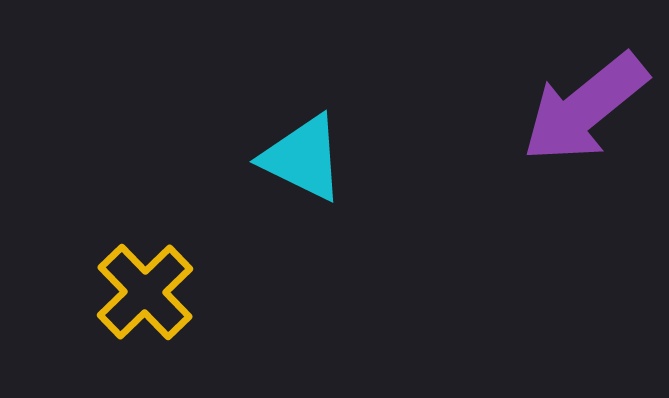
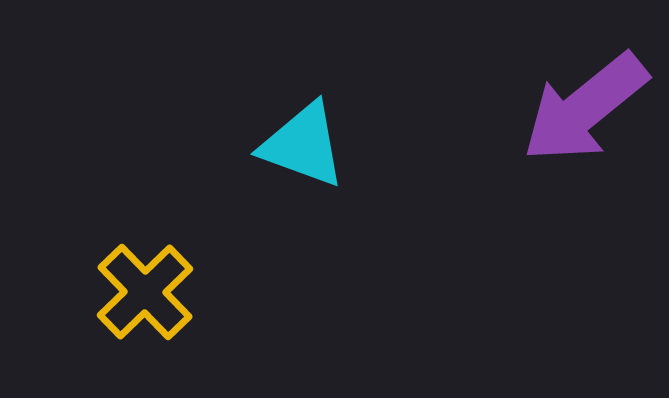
cyan triangle: moved 13 px up; rotated 6 degrees counterclockwise
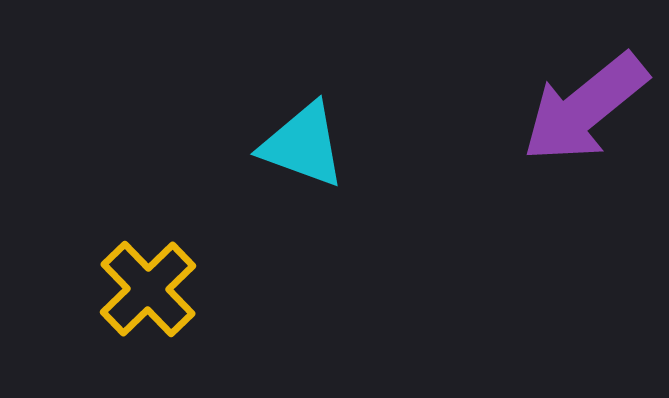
yellow cross: moved 3 px right, 3 px up
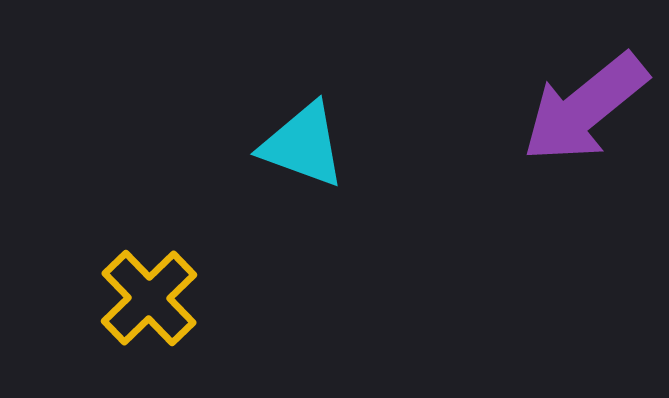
yellow cross: moved 1 px right, 9 px down
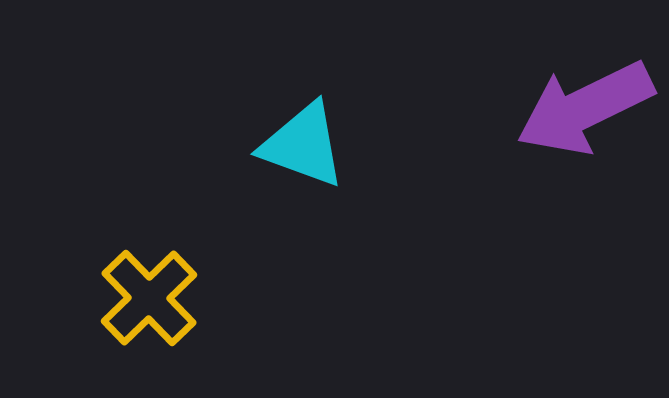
purple arrow: rotated 13 degrees clockwise
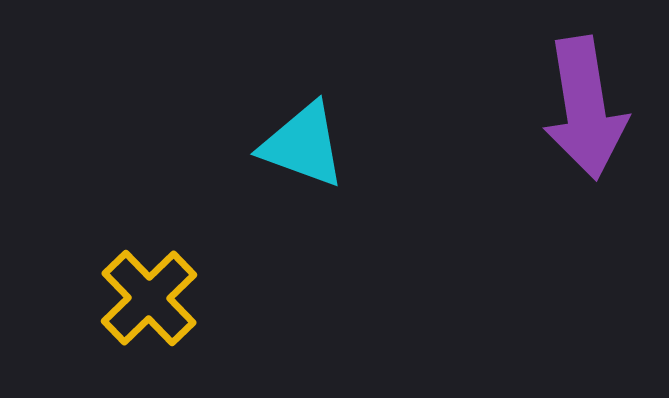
purple arrow: rotated 73 degrees counterclockwise
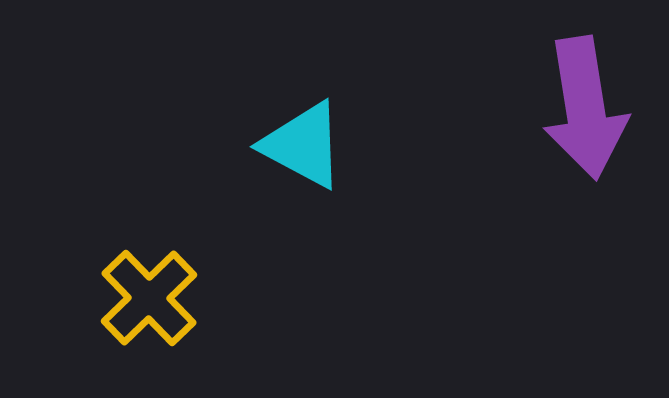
cyan triangle: rotated 8 degrees clockwise
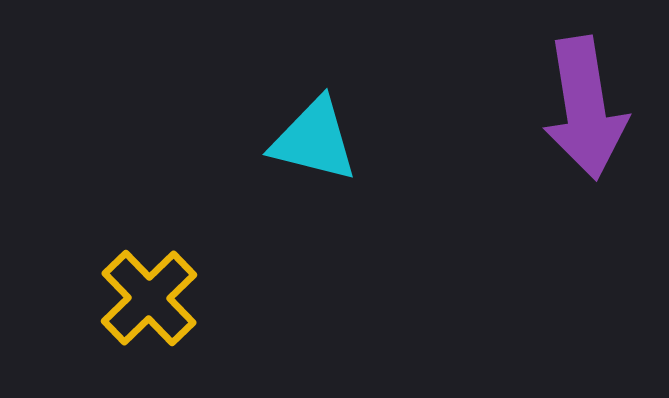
cyan triangle: moved 11 px right, 5 px up; rotated 14 degrees counterclockwise
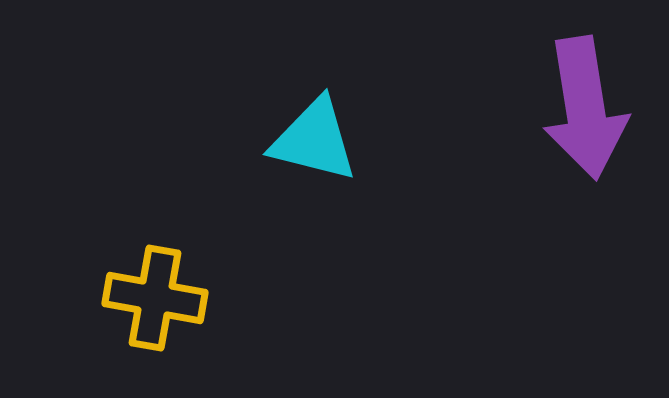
yellow cross: moved 6 px right; rotated 36 degrees counterclockwise
